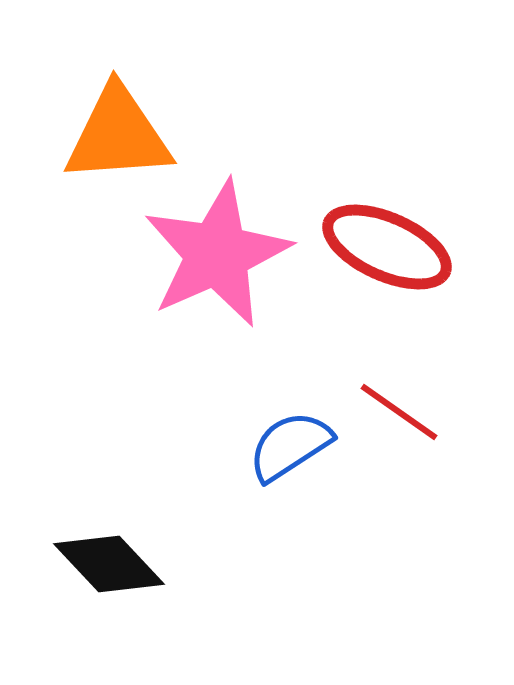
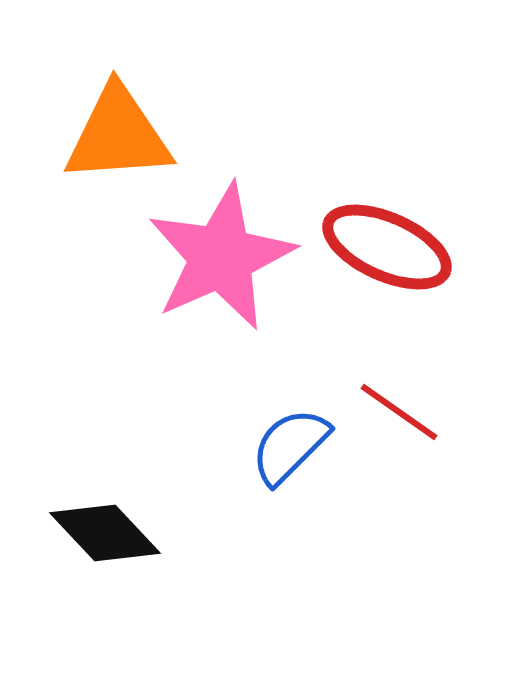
pink star: moved 4 px right, 3 px down
blue semicircle: rotated 12 degrees counterclockwise
black diamond: moved 4 px left, 31 px up
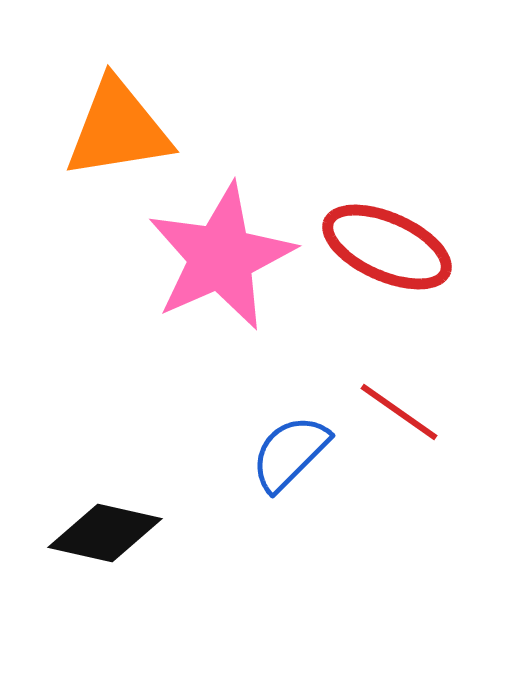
orange triangle: moved 6 px up; rotated 5 degrees counterclockwise
blue semicircle: moved 7 px down
black diamond: rotated 34 degrees counterclockwise
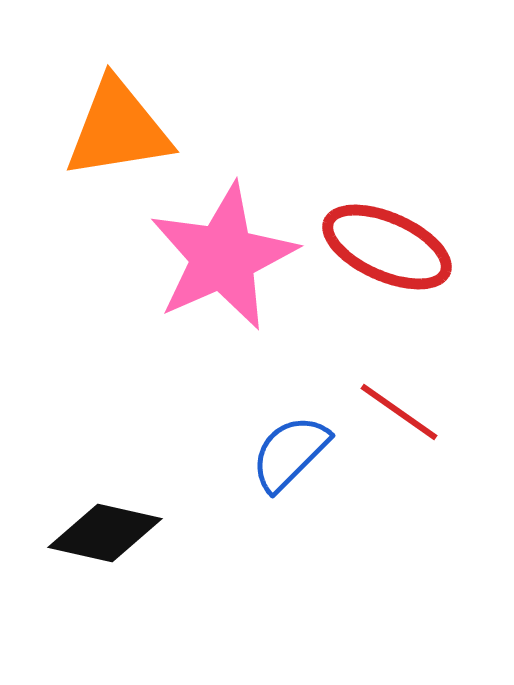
pink star: moved 2 px right
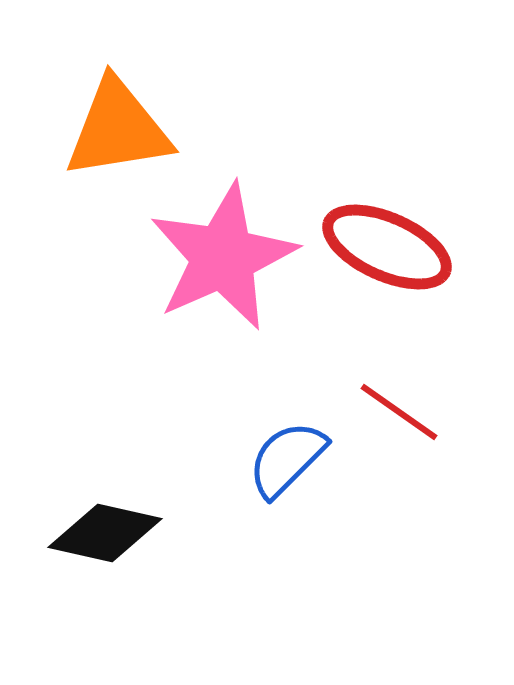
blue semicircle: moved 3 px left, 6 px down
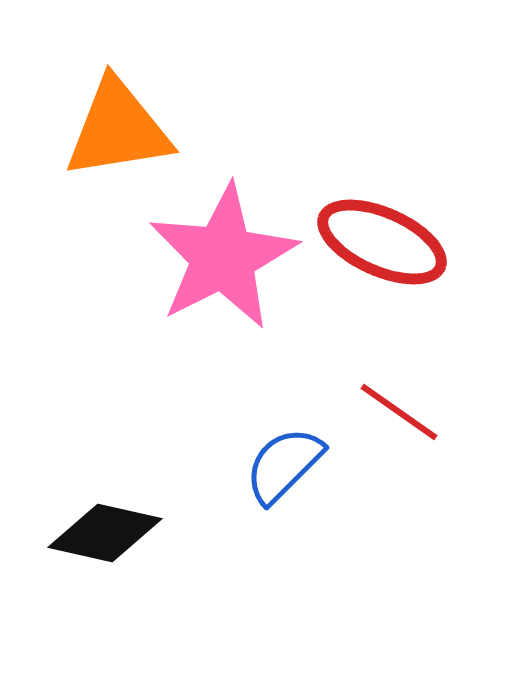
red ellipse: moved 5 px left, 5 px up
pink star: rotated 3 degrees counterclockwise
blue semicircle: moved 3 px left, 6 px down
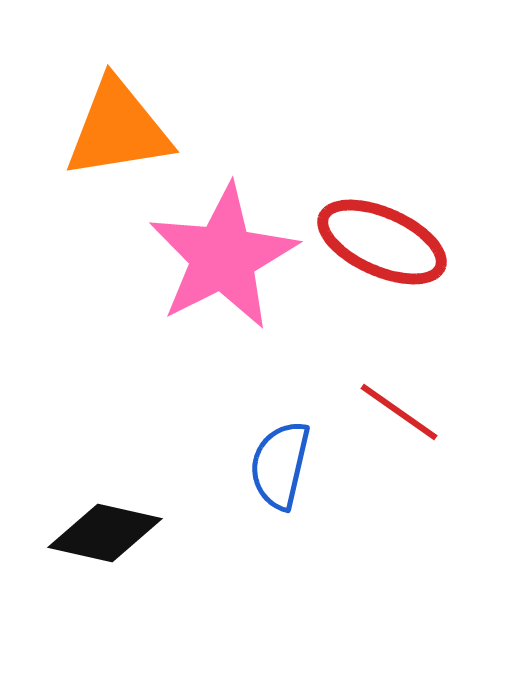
blue semicircle: moved 4 px left; rotated 32 degrees counterclockwise
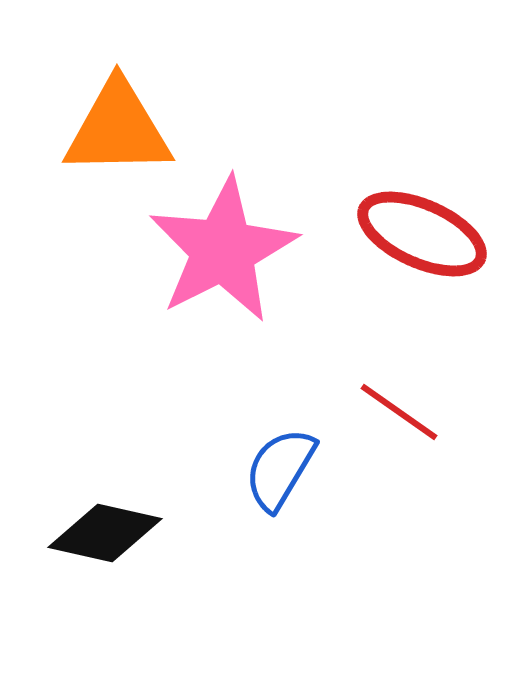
orange triangle: rotated 8 degrees clockwise
red ellipse: moved 40 px right, 8 px up
pink star: moved 7 px up
blue semicircle: moved 4 px down; rotated 18 degrees clockwise
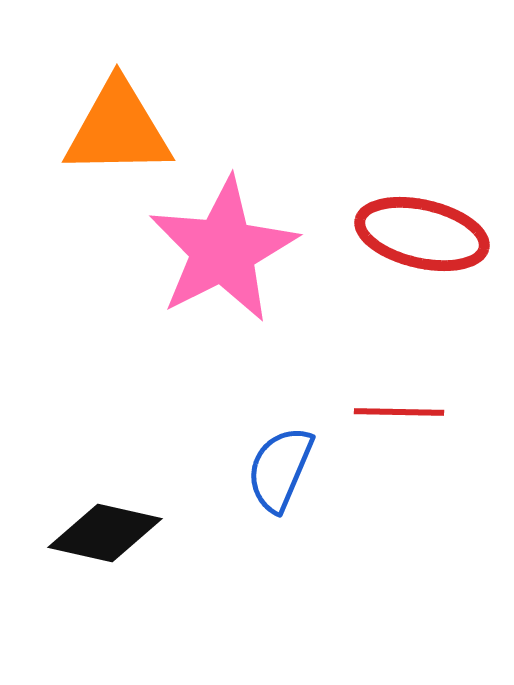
red ellipse: rotated 11 degrees counterclockwise
red line: rotated 34 degrees counterclockwise
blue semicircle: rotated 8 degrees counterclockwise
